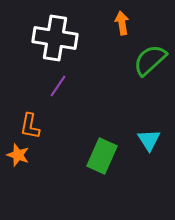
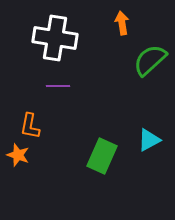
purple line: rotated 55 degrees clockwise
cyan triangle: rotated 35 degrees clockwise
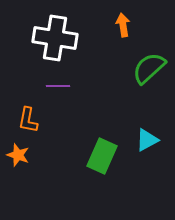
orange arrow: moved 1 px right, 2 px down
green semicircle: moved 1 px left, 8 px down
orange L-shape: moved 2 px left, 6 px up
cyan triangle: moved 2 px left
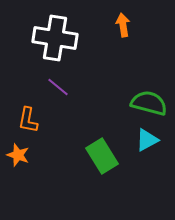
green semicircle: moved 35 px down; rotated 57 degrees clockwise
purple line: moved 1 px down; rotated 40 degrees clockwise
green rectangle: rotated 56 degrees counterclockwise
